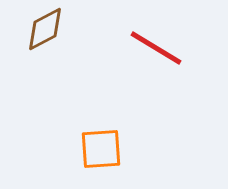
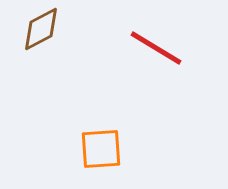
brown diamond: moved 4 px left
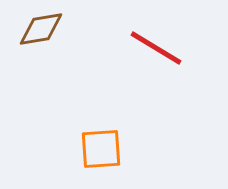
brown diamond: rotated 18 degrees clockwise
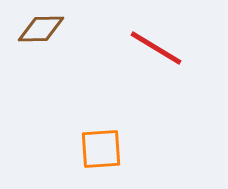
brown diamond: rotated 9 degrees clockwise
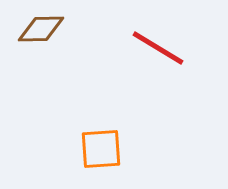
red line: moved 2 px right
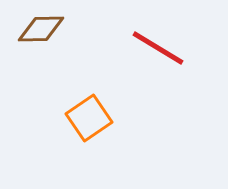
orange square: moved 12 px left, 31 px up; rotated 30 degrees counterclockwise
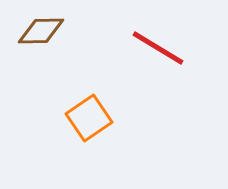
brown diamond: moved 2 px down
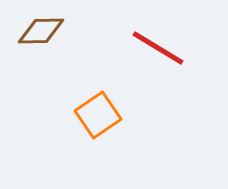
orange square: moved 9 px right, 3 px up
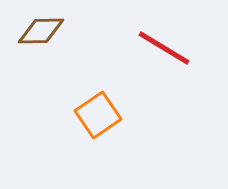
red line: moved 6 px right
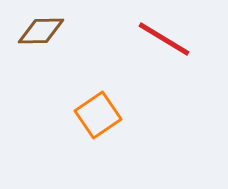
red line: moved 9 px up
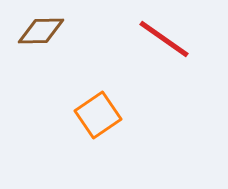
red line: rotated 4 degrees clockwise
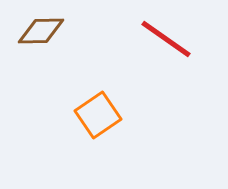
red line: moved 2 px right
